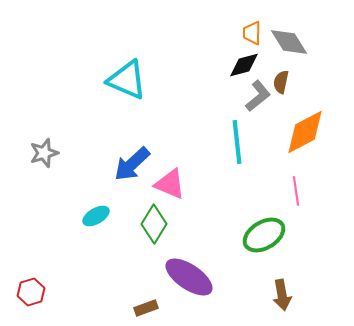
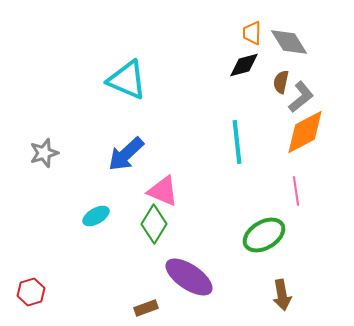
gray L-shape: moved 43 px right, 1 px down
blue arrow: moved 6 px left, 10 px up
pink triangle: moved 7 px left, 7 px down
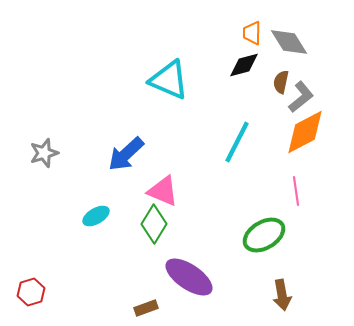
cyan triangle: moved 42 px right
cyan line: rotated 33 degrees clockwise
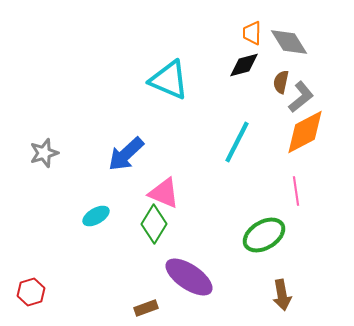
pink triangle: moved 1 px right, 2 px down
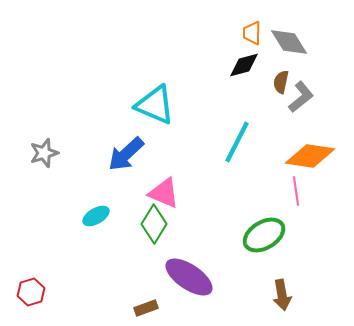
cyan triangle: moved 14 px left, 25 px down
orange diamond: moved 5 px right, 24 px down; rotated 36 degrees clockwise
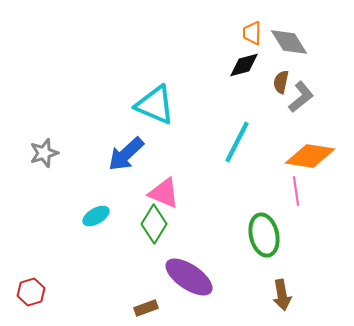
green ellipse: rotated 72 degrees counterclockwise
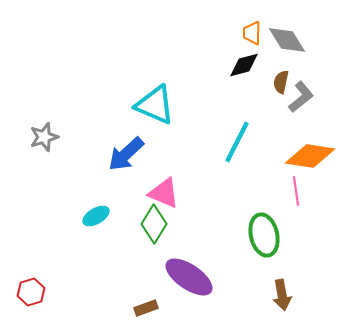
gray diamond: moved 2 px left, 2 px up
gray star: moved 16 px up
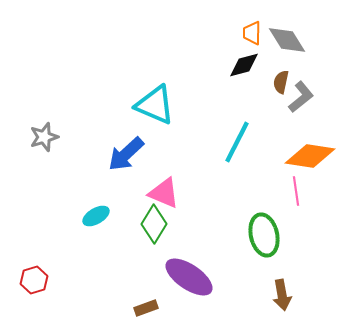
red hexagon: moved 3 px right, 12 px up
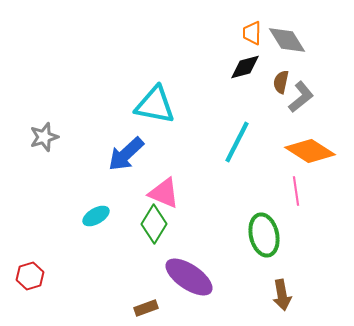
black diamond: moved 1 px right, 2 px down
cyan triangle: rotated 12 degrees counterclockwise
orange diamond: moved 5 px up; rotated 24 degrees clockwise
red hexagon: moved 4 px left, 4 px up
